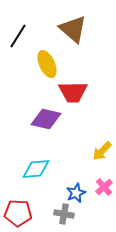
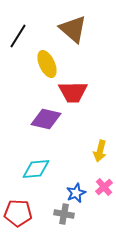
yellow arrow: moved 2 px left; rotated 30 degrees counterclockwise
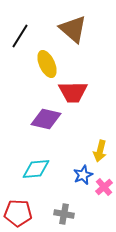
black line: moved 2 px right
blue star: moved 7 px right, 18 px up
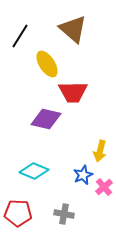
yellow ellipse: rotated 8 degrees counterclockwise
cyan diamond: moved 2 px left, 2 px down; rotated 28 degrees clockwise
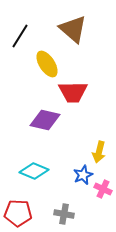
purple diamond: moved 1 px left, 1 px down
yellow arrow: moved 1 px left, 1 px down
pink cross: moved 1 px left, 2 px down; rotated 24 degrees counterclockwise
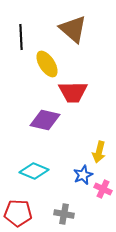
black line: moved 1 px right, 1 px down; rotated 35 degrees counterclockwise
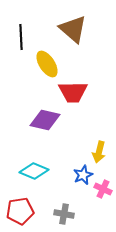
red pentagon: moved 2 px right, 2 px up; rotated 12 degrees counterclockwise
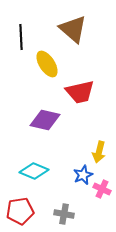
red trapezoid: moved 7 px right; rotated 12 degrees counterclockwise
pink cross: moved 1 px left
